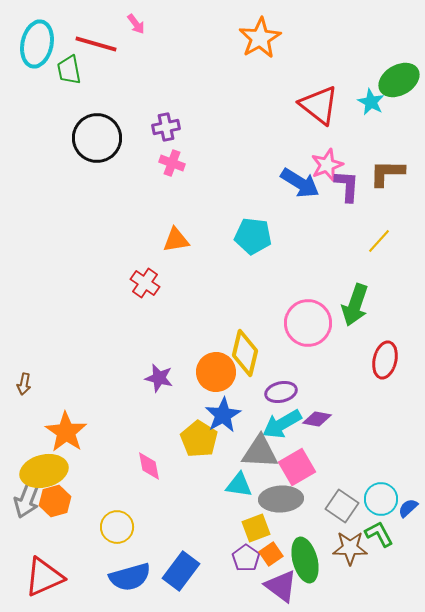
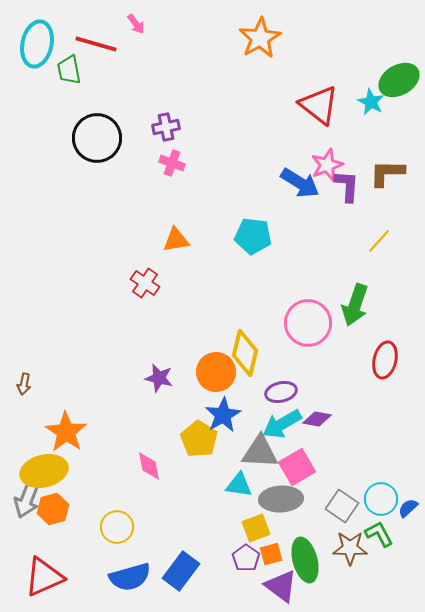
orange hexagon at (55, 501): moved 2 px left, 8 px down
orange square at (271, 554): rotated 20 degrees clockwise
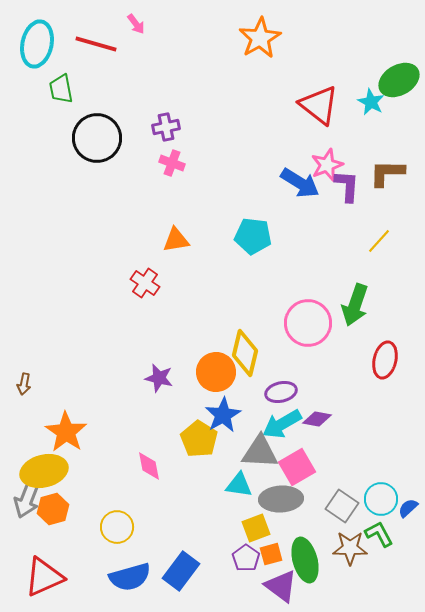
green trapezoid at (69, 70): moved 8 px left, 19 px down
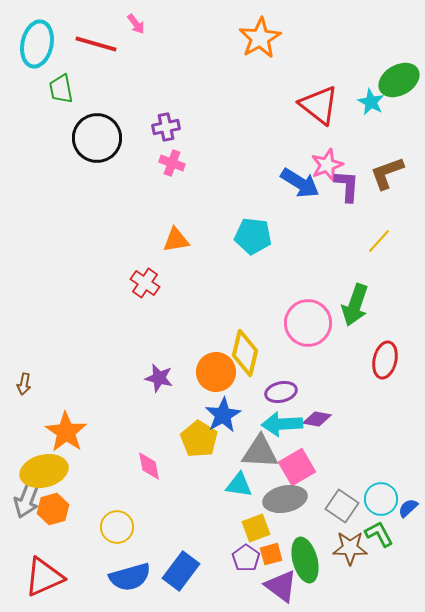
brown L-shape at (387, 173): rotated 21 degrees counterclockwise
cyan arrow at (282, 424): rotated 27 degrees clockwise
gray ellipse at (281, 499): moved 4 px right; rotated 9 degrees counterclockwise
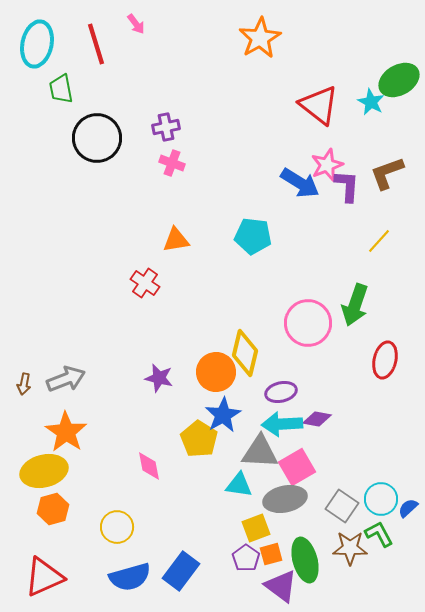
red line at (96, 44): rotated 57 degrees clockwise
gray arrow at (27, 499): moved 39 px right, 120 px up; rotated 132 degrees counterclockwise
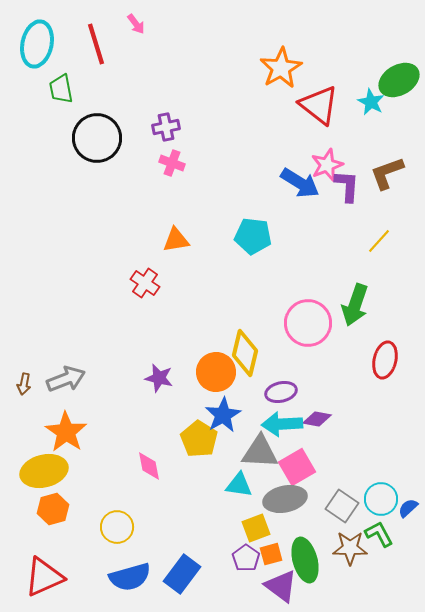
orange star at (260, 38): moved 21 px right, 30 px down
blue rectangle at (181, 571): moved 1 px right, 3 px down
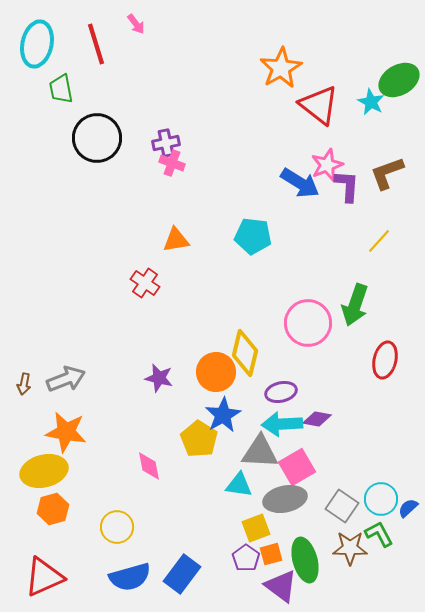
purple cross at (166, 127): moved 16 px down
orange star at (66, 432): rotated 24 degrees counterclockwise
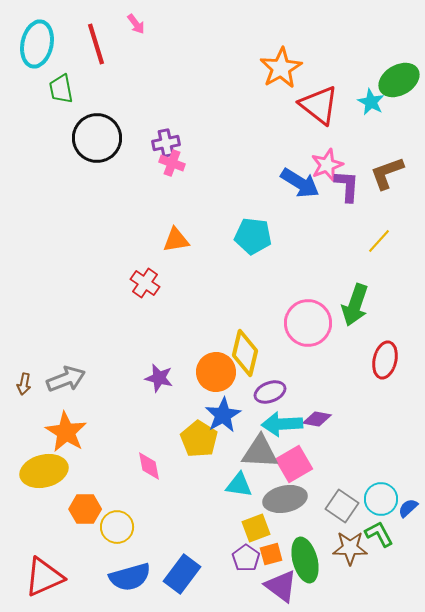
purple ellipse at (281, 392): moved 11 px left; rotated 8 degrees counterclockwise
orange star at (66, 432): rotated 21 degrees clockwise
pink square at (297, 467): moved 3 px left, 3 px up
orange hexagon at (53, 509): moved 32 px right; rotated 16 degrees clockwise
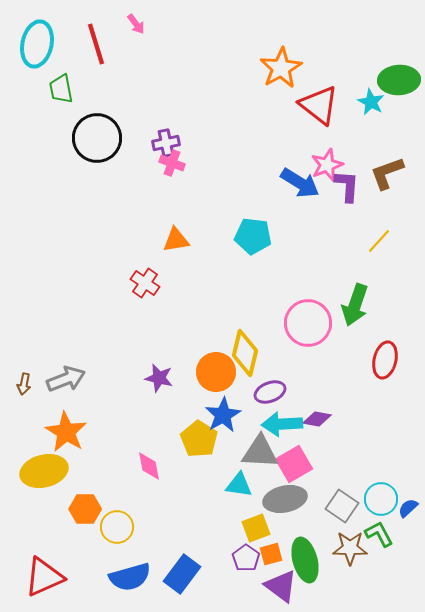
green ellipse at (399, 80): rotated 27 degrees clockwise
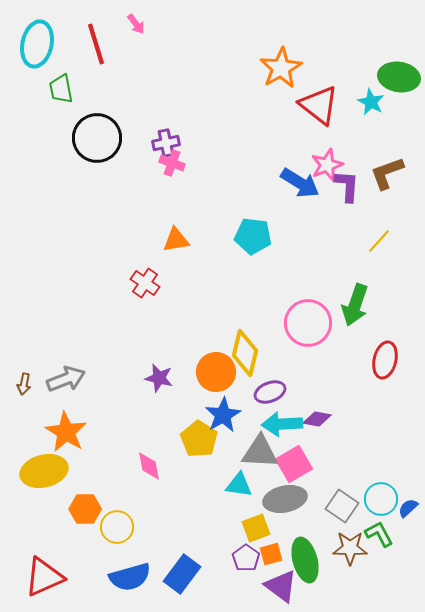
green ellipse at (399, 80): moved 3 px up; rotated 12 degrees clockwise
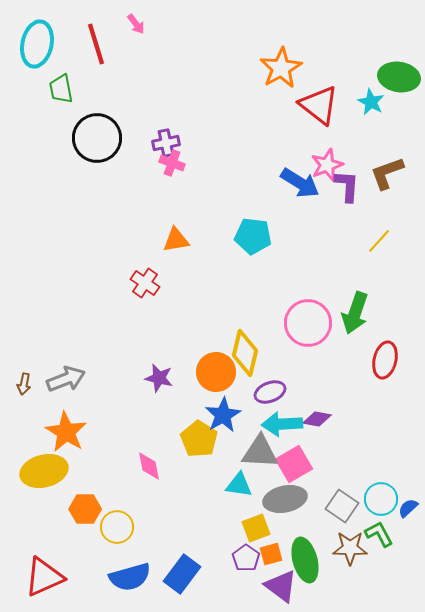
green arrow at (355, 305): moved 8 px down
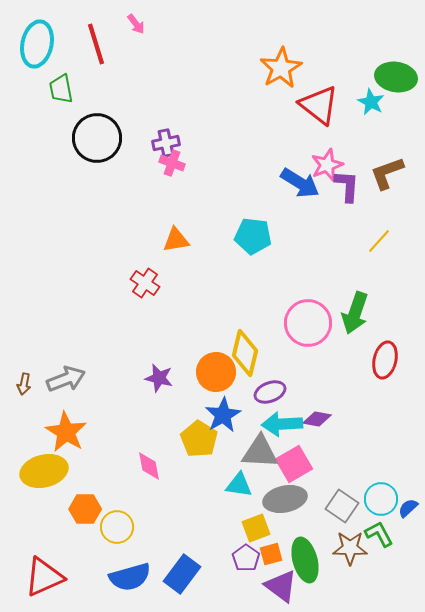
green ellipse at (399, 77): moved 3 px left
